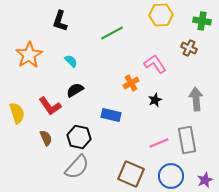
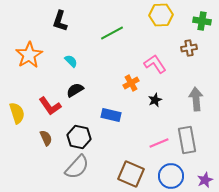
brown cross: rotated 35 degrees counterclockwise
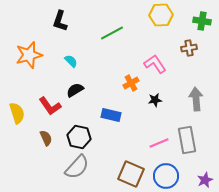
orange star: rotated 16 degrees clockwise
black star: rotated 16 degrees clockwise
blue circle: moved 5 px left
